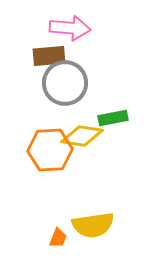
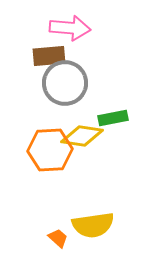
orange trapezoid: rotated 70 degrees counterclockwise
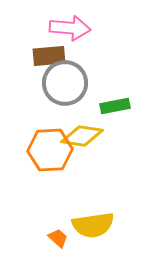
green rectangle: moved 2 px right, 12 px up
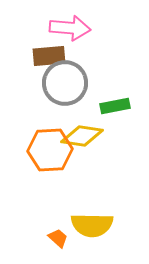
yellow semicircle: moved 1 px left; rotated 9 degrees clockwise
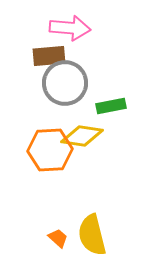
green rectangle: moved 4 px left
yellow semicircle: moved 10 px down; rotated 75 degrees clockwise
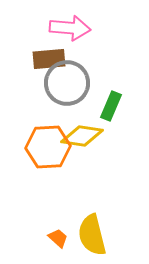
brown rectangle: moved 3 px down
gray circle: moved 2 px right
green rectangle: rotated 56 degrees counterclockwise
orange hexagon: moved 2 px left, 3 px up
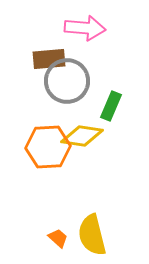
pink arrow: moved 15 px right
gray circle: moved 2 px up
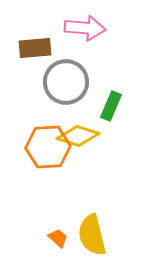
brown rectangle: moved 14 px left, 11 px up
gray circle: moved 1 px left, 1 px down
yellow diamond: moved 4 px left; rotated 9 degrees clockwise
